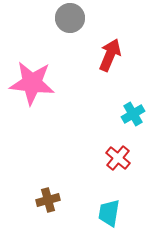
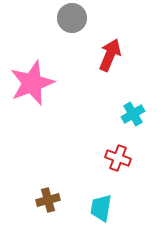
gray circle: moved 2 px right
pink star: rotated 27 degrees counterclockwise
red cross: rotated 20 degrees counterclockwise
cyan trapezoid: moved 8 px left, 5 px up
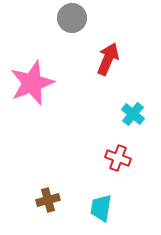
red arrow: moved 2 px left, 4 px down
cyan cross: rotated 20 degrees counterclockwise
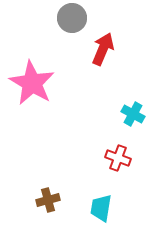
red arrow: moved 5 px left, 10 px up
pink star: rotated 21 degrees counterclockwise
cyan cross: rotated 10 degrees counterclockwise
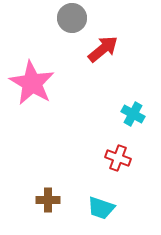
red arrow: rotated 28 degrees clockwise
brown cross: rotated 15 degrees clockwise
cyan trapezoid: rotated 80 degrees counterclockwise
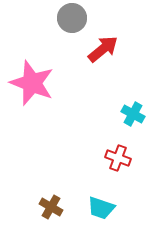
pink star: rotated 9 degrees counterclockwise
brown cross: moved 3 px right, 7 px down; rotated 30 degrees clockwise
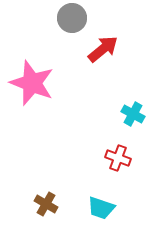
brown cross: moved 5 px left, 3 px up
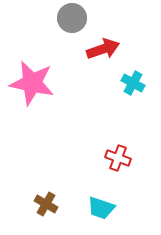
red arrow: rotated 20 degrees clockwise
pink star: rotated 9 degrees counterclockwise
cyan cross: moved 31 px up
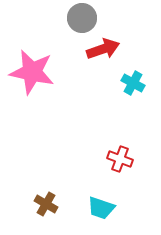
gray circle: moved 10 px right
pink star: moved 11 px up
red cross: moved 2 px right, 1 px down
